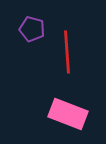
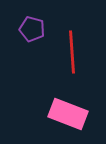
red line: moved 5 px right
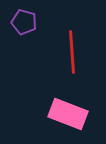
purple pentagon: moved 8 px left, 7 px up
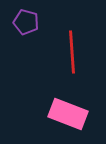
purple pentagon: moved 2 px right
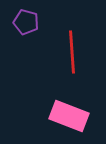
pink rectangle: moved 1 px right, 2 px down
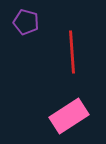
pink rectangle: rotated 54 degrees counterclockwise
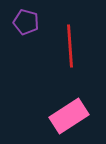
red line: moved 2 px left, 6 px up
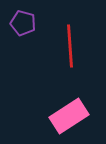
purple pentagon: moved 3 px left, 1 px down
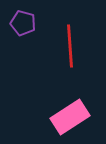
pink rectangle: moved 1 px right, 1 px down
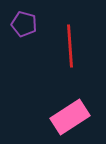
purple pentagon: moved 1 px right, 1 px down
